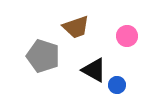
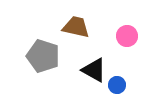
brown trapezoid: rotated 148 degrees counterclockwise
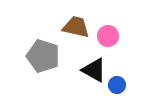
pink circle: moved 19 px left
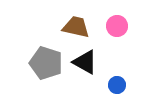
pink circle: moved 9 px right, 10 px up
gray pentagon: moved 3 px right, 7 px down
black triangle: moved 9 px left, 8 px up
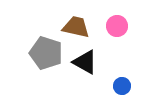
gray pentagon: moved 10 px up
blue circle: moved 5 px right, 1 px down
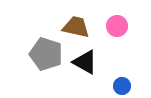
gray pentagon: moved 1 px down
